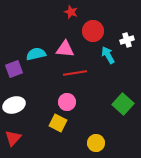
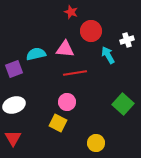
red circle: moved 2 px left
red triangle: rotated 12 degrees counterclockwise
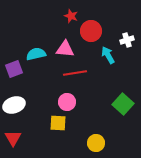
red star: moved 4 px down
yellow square: rotated 24 degrees counterclockwise
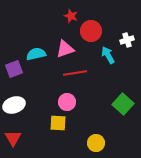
pink triangle: rotated 24 degrees counterclockwise
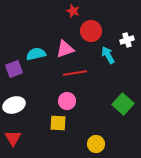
red star: moved 2 px right, 5 px up
pink circle: moved 1 px up
yellow circle: moved 1 px down
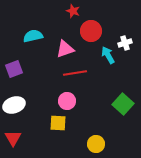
white cross: moved 2 px left, 3 px down
cyan semicircle: moved 3 px left, 18 px up
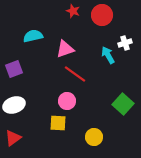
red circle: moved 11 px right, 16 px up
red line: moved 1 px down; rotated 45 degrees clockwise
red triangle: rotated 24 degrees clockwise
yellow circle: moved 2 px left, 7 px up
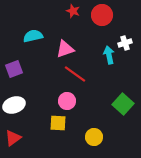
cyan arrow: moved 1 px right; rotated 18 degrees clockwise
